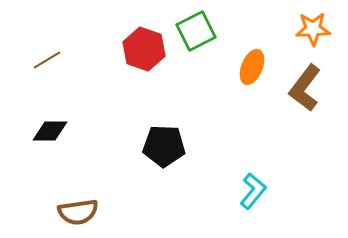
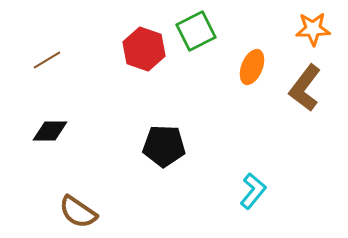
brown semicircle: rotated 42 degrees clockwise
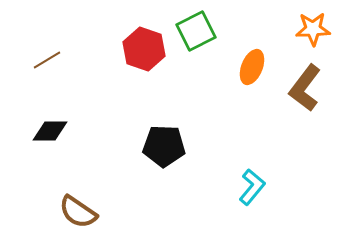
cyan L-shape: moved 1 px left, 4 px up
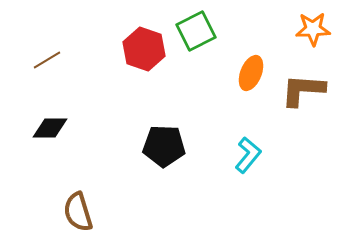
orange ellipse: moved 1 px left, 6 px down
brown L-shape: moved 2 px left, 2 px down; rotated 57 degrees clockwise
black diamond: moved 3 px up
cyan L-shape: moved 4 px left, 32 px up
brown semicircle: rotated 39 degrees clockwise
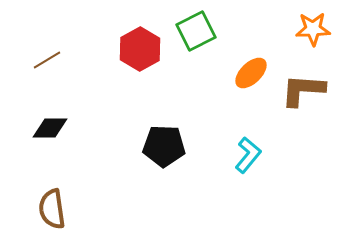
red hexagon: moved 4 px left; rotated 12 degrees clockwise
orange ellipse: rotated 24 degrees clockwise
brown semicircle: moved 26 px left, 3 px up; rotated 9 degrees clockwise
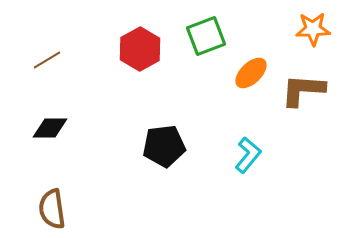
green square: moved 10 px right, 5 px down; rotated 6 degrees clockwise
black pentagon: rotated 9 degrees counterclockwise
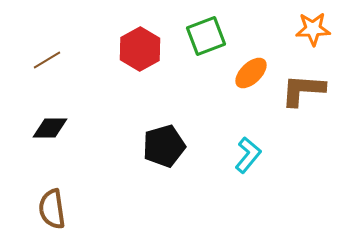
black pentagon: rotated 9 degrees counterclockwise
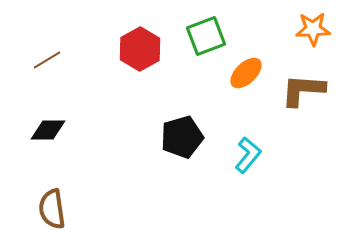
orange ellipse: moved 5 px left
black diamond: moved 2 px left, 2 px down
black pentagon: moved 18 px right, 9 px up
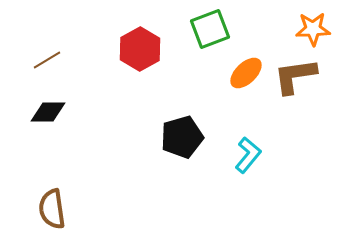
green square: moved 4 px right, 7 px up
brown L-shape: moved 8 px left, 14 px up; rotated 12 degrees counterclockwise
black diamond: moved 18 px up
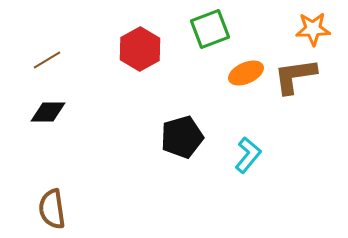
orange ellipse: rotated 20 degrees clockwise
